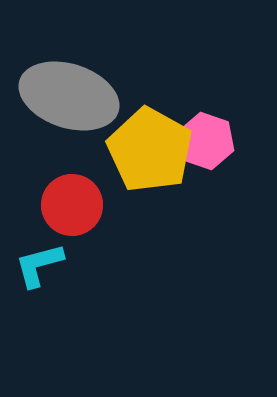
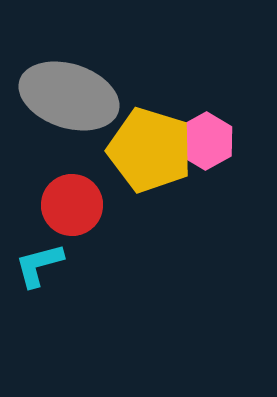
pink hexagon: rotated 12 degrees clockwise
yellow pentagon: rotated 12 degrees counterclockwise
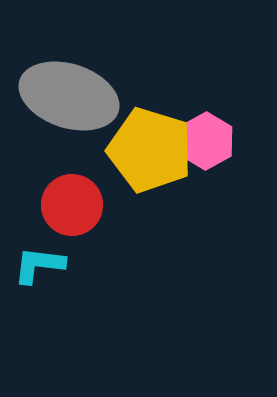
cyan L-shape: rotated 22 degrees clockwise
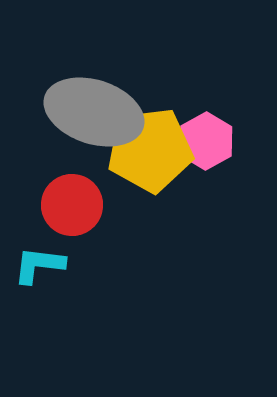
gray ellipse: moved 25 px right, 16 px down
yellow pentagon: rotated 24 degrees counterclockwise
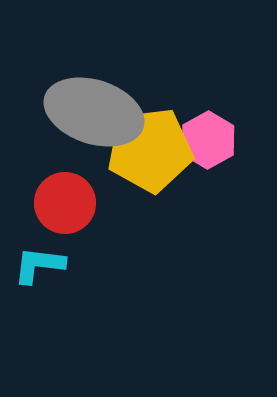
pink hexagon: moved 2 px right, 1 px up
red circle: moved 7 px left, 2 px up
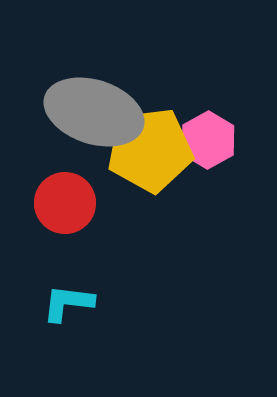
cyan L-shape: moved 29 px right, 38 px down
